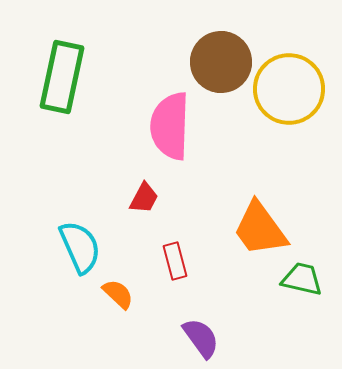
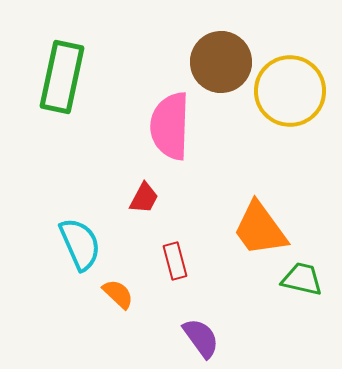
yellow circle: moved 1 px right, 2 px down
cyan semicircle: moved 3 px up
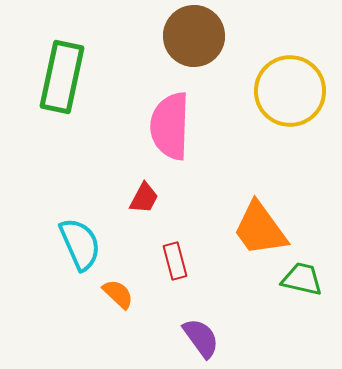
brown circle: moved 27 px left, 26 px up
